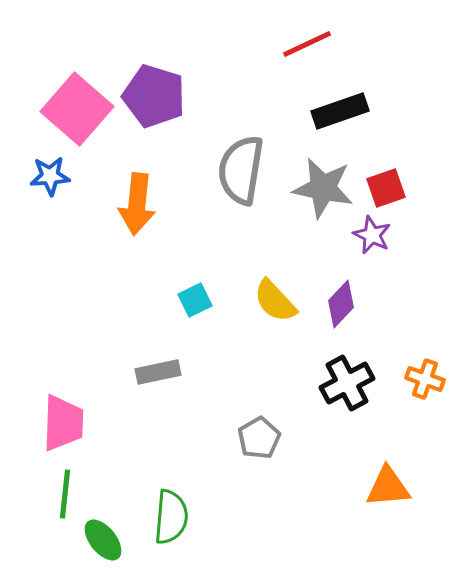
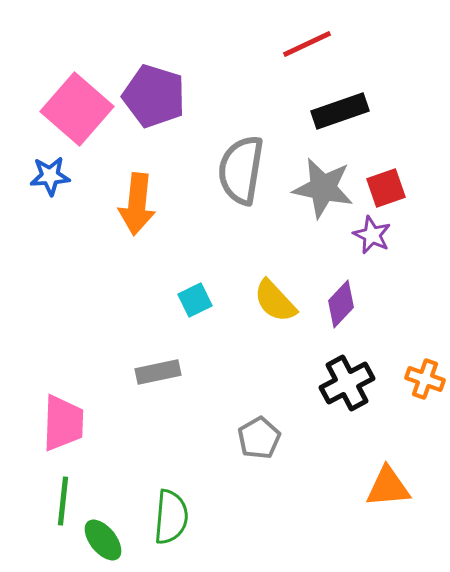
green line: moved 2 px left, 7 px down
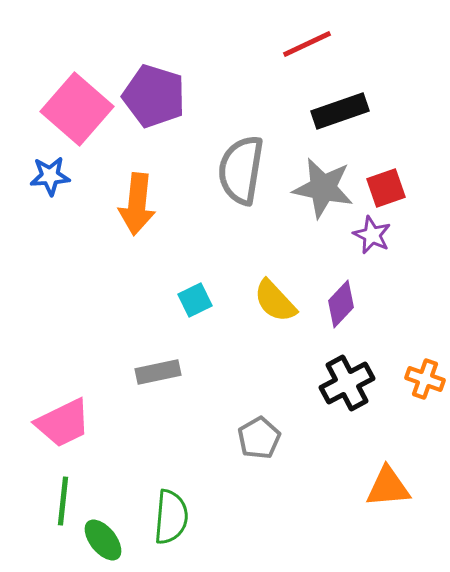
pink trapezoid: rotated 62 degrees clockwise
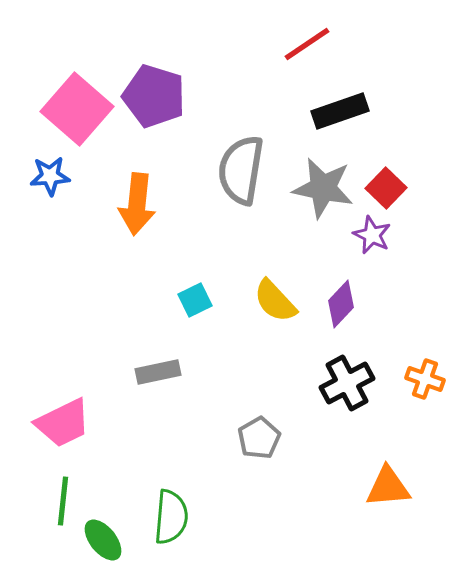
red line: rotated 9 degrees counterclockwise
red square: rotated 27 degrees counterclockwise
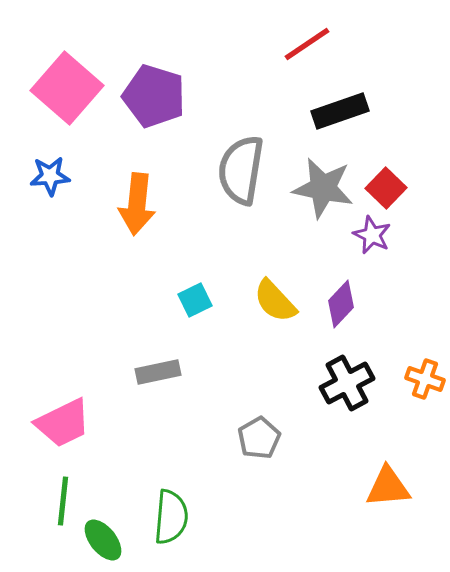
pink square: moved 10 px left, 21 px up
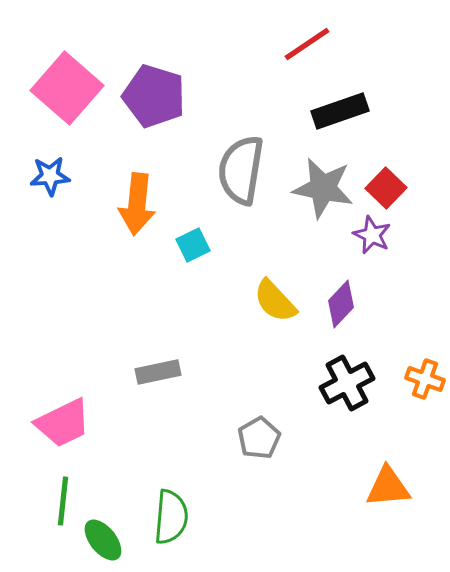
cyan square: moved 2 px left, 55 px up
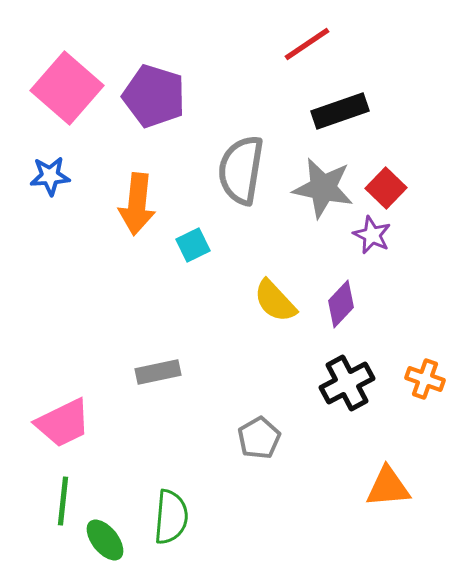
green ellipse: moved 2 px right
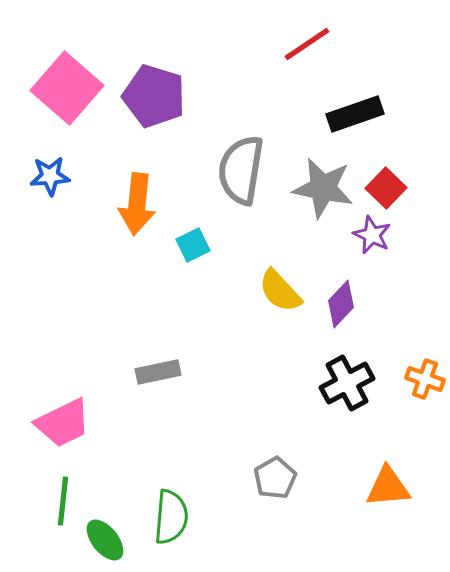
black rectangle: moved 15 px right, 3 px down
yellow semicircle: moved 5 px right, 10 px up
gray pentagon: moved 16 px right, 40 px down
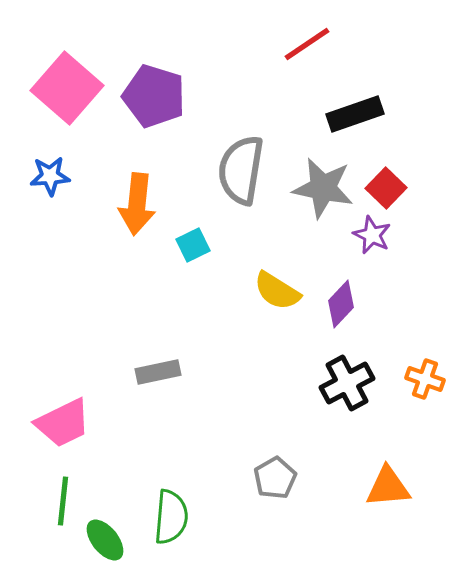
yellow semicircle: moved 3 px left; rotated 15 degrees counterclockwise
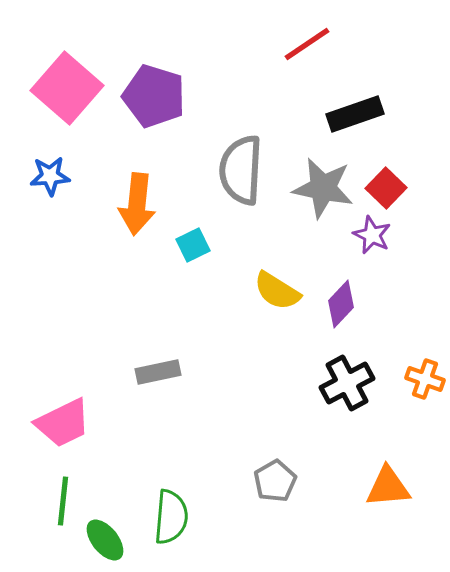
gray semicircle: rotated 6 degrees counterclockwise
gray pentagon: moved 3 px down
